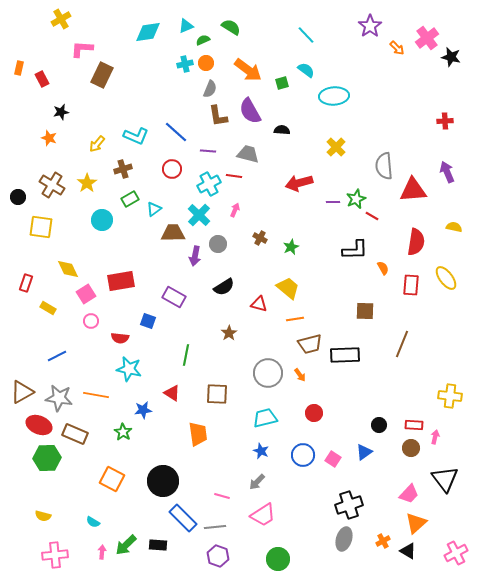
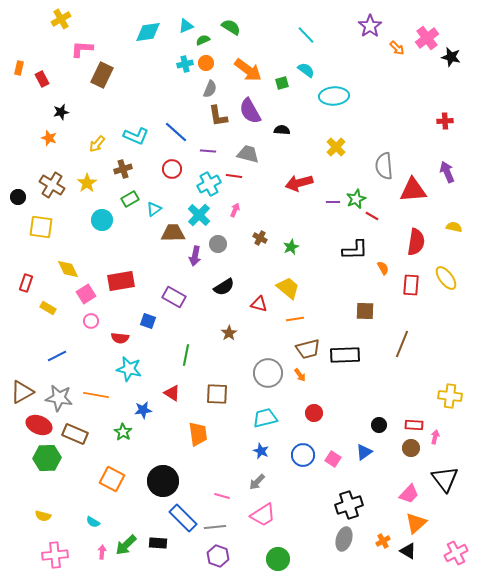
brown trapezoid at (310, 344): moved 2 px left, 5 px down
black rectangle at (158, 545): moved 2 px up
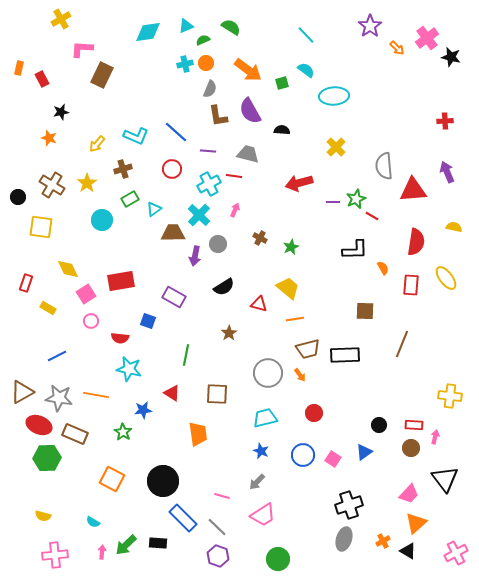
gray line at (215, 527): moved 2 px right; rotated 50 degrees clockwise
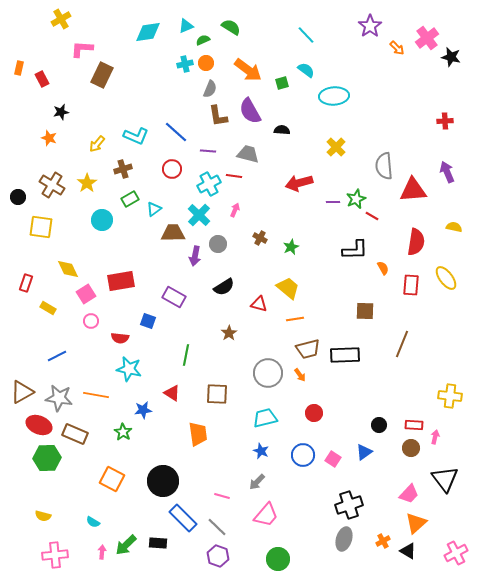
pink trapezoid at (263, 515): moved 3 px right; rotated 16 degrees counterclockwise
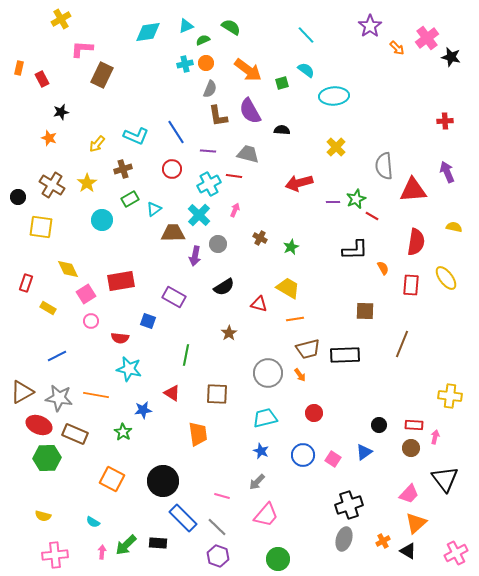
blue line at (176, 132): rotated 15 degrees clockwise
yellow trapezoid at (288, 288): rotated 10 degrees counterclockwise
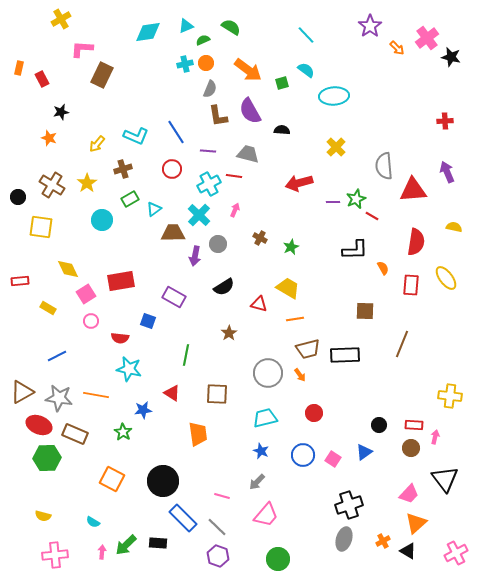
red rectangle at (26, 283): moved 6 px left, 2 px up; rotated 66 degrees clockwise
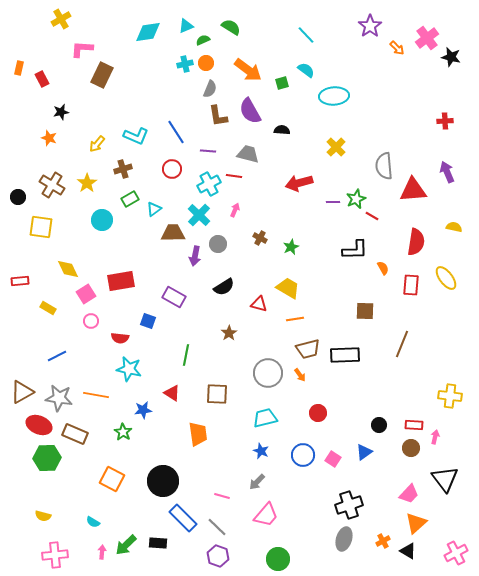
red circle at (314, 413): moved 4 px right
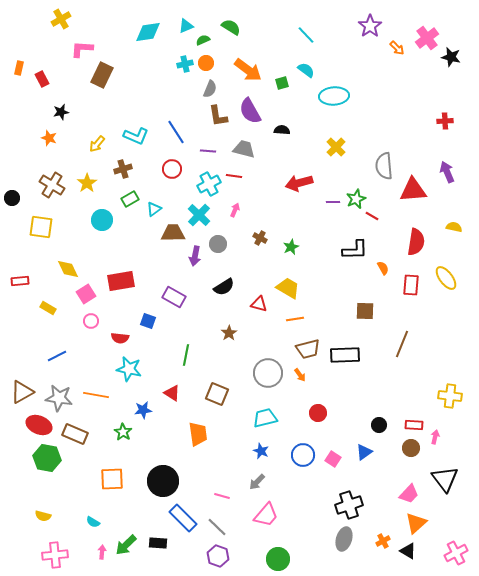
gray trapezoid at (248, 154): moved 4 px left, 5 px up
black circle at (18, 197): moved 6 px left, 1 px down
brown square at (217, 394): rotated 20 degrees clockwise
green hexagon at (47, 458): rotated 12 degrees clockwise
orange square at (112, 479): rotated 30 degrees counterclockwise
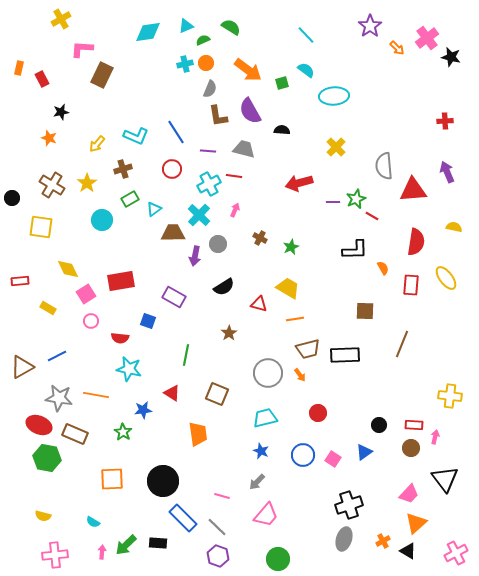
brown triangle at (22, 392): moved 25 px up
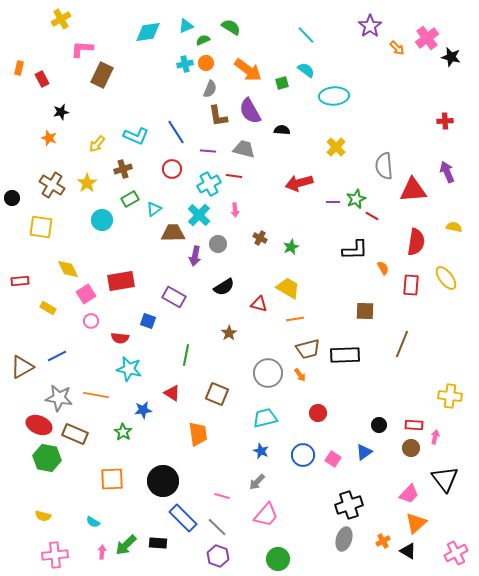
pink arrow at (235, 210): rotated 152 degrees clockwise
